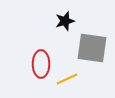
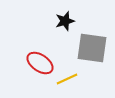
red ellipse: moved 1 px left, 1 px up; rotated 56 degrees counterclockwise
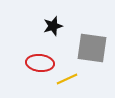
black star: moved 12 px left, 5 px down
red ellipse: rotated 28 degrees counterclockwise
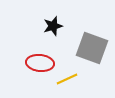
gray square: rotated 12 degrees clockwise
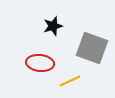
yellow line: moved 3 px right, 2 px down
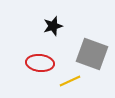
gray square: moved 6 px down
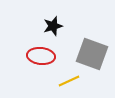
red ellipse: moved 1 px right, 7 px up
yellow line: moved 1 px left
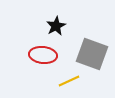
black star: moved 3 px right; rotated 12 degrees counterclockwise
red ellipse: moved 2 px right, 1 px up
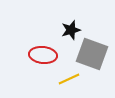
black star: moved 15 px right, 4 px down; rotated 12 degrees clockwise
yellow line: moved 2 px up
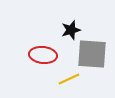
gray square: rotated 16 degrees counterclockwise
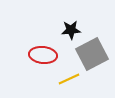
black star: rotated 12 degrees clockwise
gray square: rotated 32 degrees counterclockwise
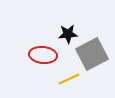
black star: moved 3 px left, 4 px down
